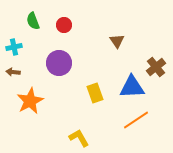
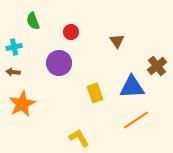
red circle: moved 7 px right, 7 px down
brown cross: moved 1 px right, 1 px up
orange star: moved 8 px left, 3 px down
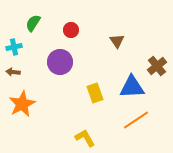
green semicircle: moved 2 px down; rotated 54 degrees clockwise
red circle: moved 2 px up
purple circle: moved 1 px right, 1 px up
yellow L-shape: moved 6 px right
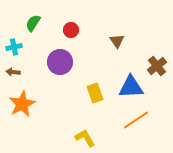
blue triangle: moved 1 px left
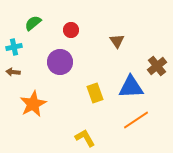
green semicircle: rotated 18 degrees clockwise
orange star: moved 11 px right
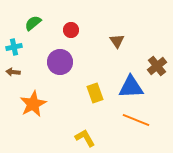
orange line: rotated 56 degrees clockwise
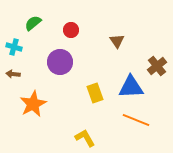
cyan cross: rotated 28 degrees clockwise
brown arrow: moved 2 px down
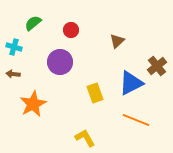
brown triangle: rotated 21 degrees clockwise
blue triangle: moved 4 px up; rotated 24 degrees counterclockwise
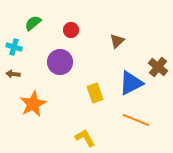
brown cross: moved 1 px right, 1 px down; rotated 12 degrees counterclockwise
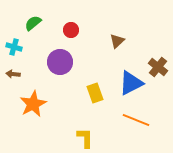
yellow L-shape: rotated 30 degrees clockwise
